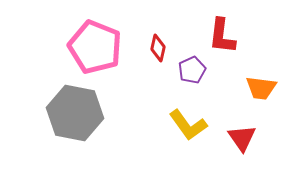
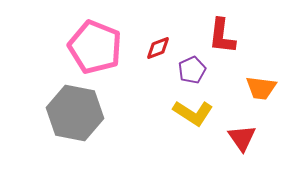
red diamond: rotated 56 degrees clockwise
yellow L-shape: moved 5 px right, 12 px up; rotated 21 degrees counterclockwise
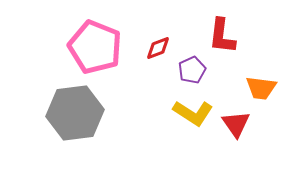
gray hexagon: rotated 18 degrees counterclockwise
red triangle: moved 6 px left, 14 px up
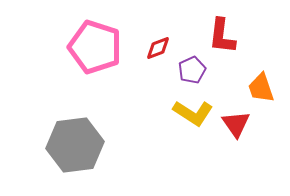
pink pentagon: rotated 4 degrees counterclockwise
orange trapezoid: rotated 64 degrees clockwise
gray hexagon: moved 32 px down
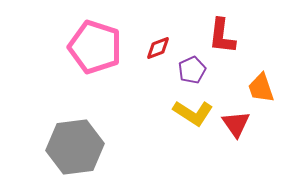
gray hexagon: moved 2 px down
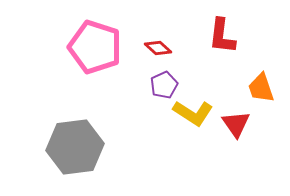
red diamond: rotated 64 degrees clockwise
purple pentagon: moved 28 px left, 15 px down
